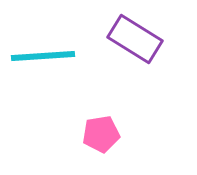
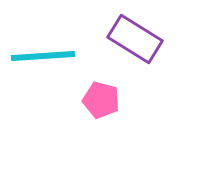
pink pentagon: moved 34 px up; rotated 24 degrees clockwise
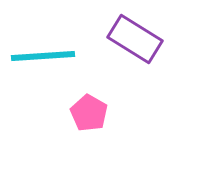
pink pentagon: moved 12 px left, 13 px down; rotated 15 degrees clockwise
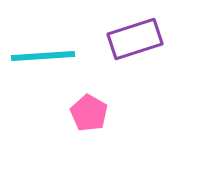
purple rectangle: rotated 50 degrees counterclockwise
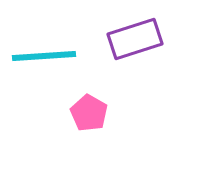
cyan line: moved 1 px right
